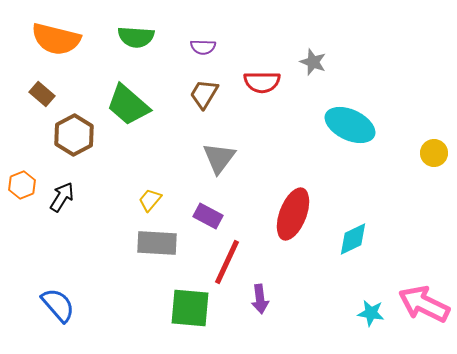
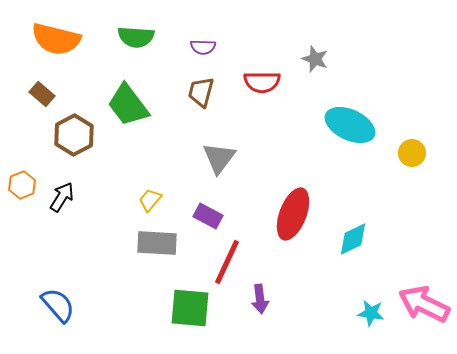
gray star: moved 2 px right, 3 px up
brown trapezoid: moved 3 px left, 2 px up; rotated 16 degrees counterclockwise
green trapezoid: rotated 12 degrees clockwise
yellow circle: moved 22 px left
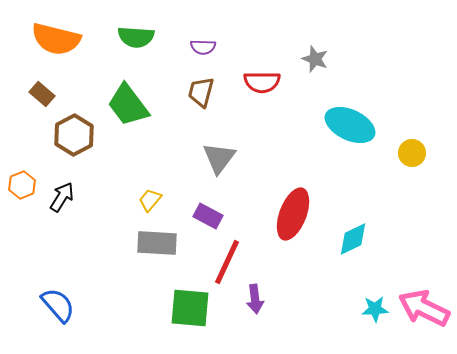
purple arrow: moved 5 px left
pink arrow: moved 4 px down
cyan star: moved 4 px right, 4 px up; rotated 12 degrees counterclockwise
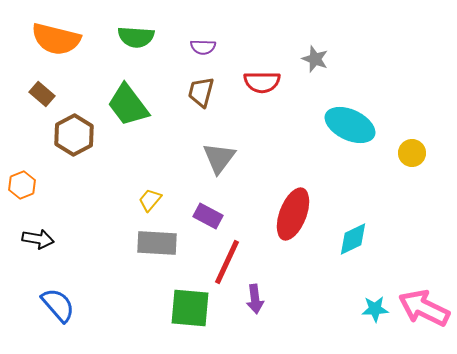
black arrow: moved 24 px left, 42 px down; rotated 68 degrees clockwise
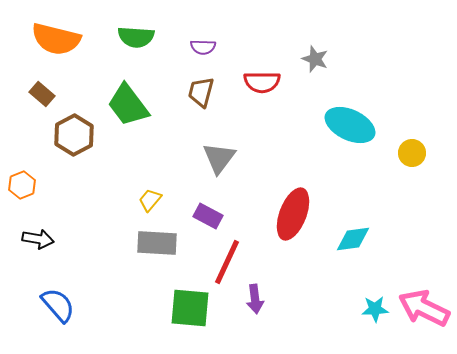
cyan diamond: rotated 18 degrees clockwise
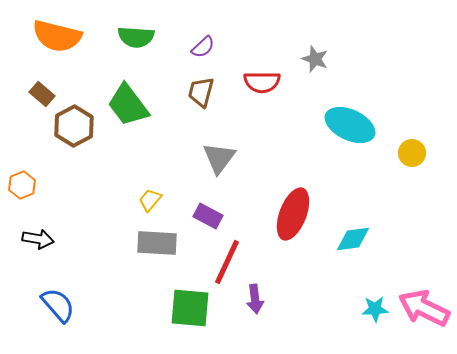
orange semicircle: moved 1 px right, 3 px up
purple semicircle: rotated 45 degrees counterclockwise
brown hexagon: moved 9 px up
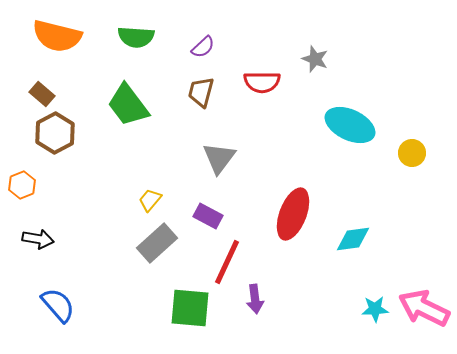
brown hexagon: moved 19 px left, 7 px down
gray rectangle: rotated 45 degrees counterclockwise
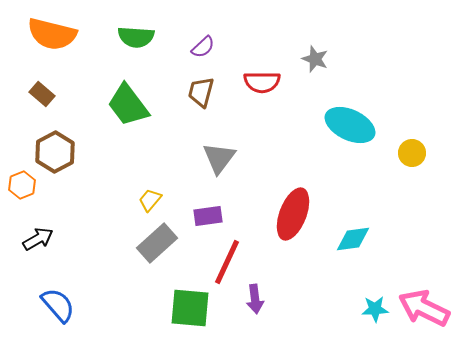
orange semicircle: moved 5 px left, 2 px up
brown hexagon: moved 19 px down
purple rectangle: rotated 36 degrees counterclockwise
black arrow: rotated 40 degrees counterclockwise
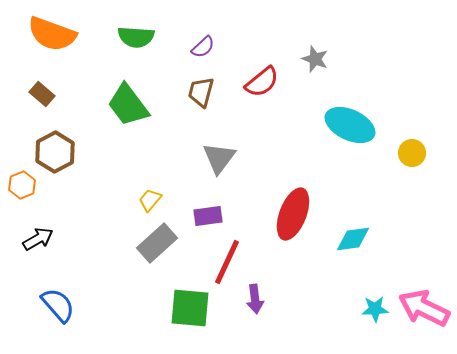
orange semicircle: rotated 6 degrees clockwise
red semicircle: rotated 39 degrees counterclockwise
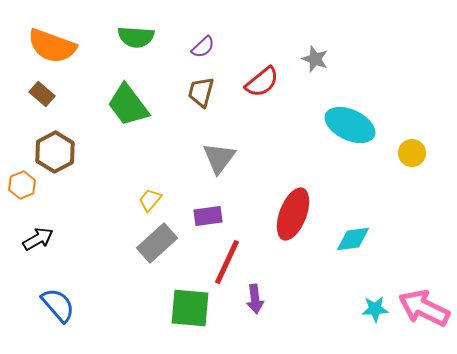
orange semicircle: moved 12 px down
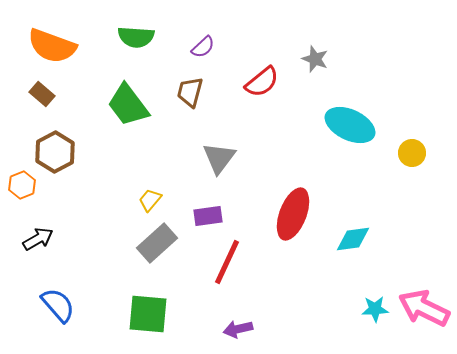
brown trapezoid: moved 11 px left
purple arrow: moved 17 px left, 30 px down; rotated 84 degrees clockwise
green square: moved 42 px left, 6 px down
